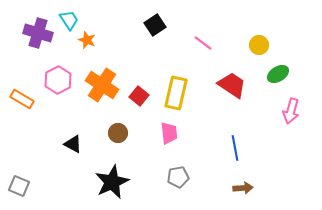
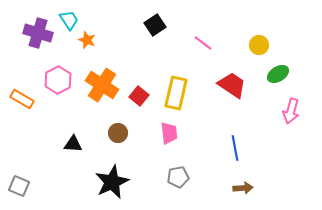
black triangle: rotated 24 degrees counterclockwise
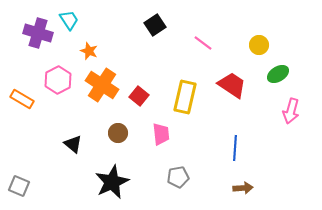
orange star: moved 2 px right, 11 px down
yellow rectangle: moved 9 px right, 4 px down
pink trapezoid: moved 8 px left, 1 px down
black triangle: rotated 36 degrees clockwise
blue line: rotated 15 degrees clockwise
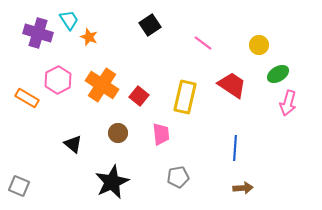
black square: moved 5 px left
orange star: moved 14 px up
orange rectangle: moved 5 px right, 1 px up
pink arrow: moved 3 px left, 8 px up
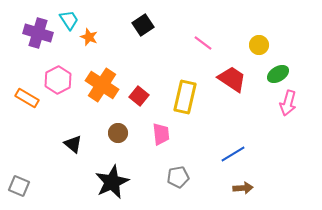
black square: moved 7 px left
red trapezoid: moved 6 px up
blue line: moved 2 px left, 6 px down; rotated 55 degrees clockwise
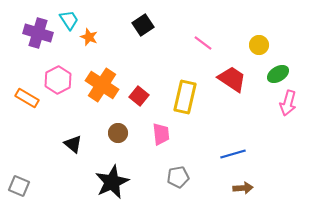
blue line: rotated 15 degrees clockwise
